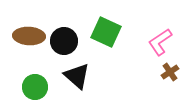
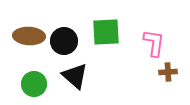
green square: rotated 28 degrees counterclockwise
pink L-shape: moved 6 px left, 1 px down; rotated 132 degrees clockwise
brown cross: moved 2 px left; rotated 30 degrees clockwise
black triangle: moved 2 px left
green circle: moved 1 px left, 3 px up
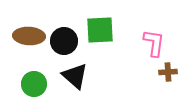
green square: moved 6 px left, 2 px up
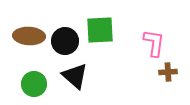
black circle: moved 1 px right
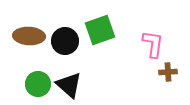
green square: rotated 16 degrees counterclockwise
pink L-shape: moved 1 px left, 1 px down
black triangle: moved 6 px left, 9 px down
green circle: moved 4 px right
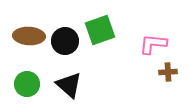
pink L-shape: rotated 92 degrees counterclockwise
green circle: moved 11 px left
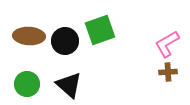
pink L-shape: moved 14 px right; rotated 36 degrees counterclockwise
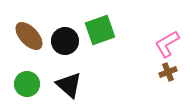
brown ellipse: rotated 44 degrees clockwise
brown cross: rotated 18 degrees counterclockwise
